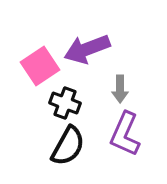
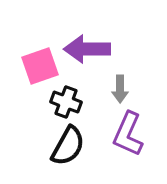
purple arrow: rotated 21 degrees clockwise
pink square: rotated 15 degrees clockwise
black cross: moved 1 px right, 1 px up
purple L-shape: moved 3 px right
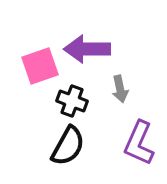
gray arrow: rotated 12 degrees counterclockwise
black cross: moved 6 px right, 1 px up
purple L-shape: moved 11 px right, 9 px down
